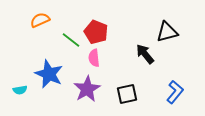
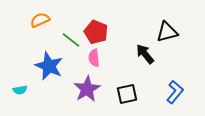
blue star: moved 8 px up
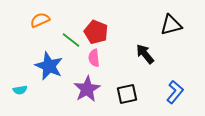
black triangle: moved 4 px right, 7 px up
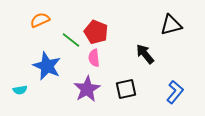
blue star: moved 2 px left
black square: moved 1 px left, 5 px up
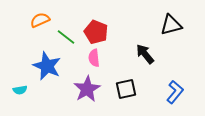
green line: moved 5 px left, 3 px up
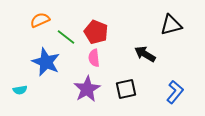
black arrow: rotated 20 degrees counterclockwise
blue star: moved 1 px left, 4 px up
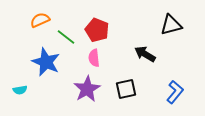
red pentagon: moved 1 px right, 2 px up
